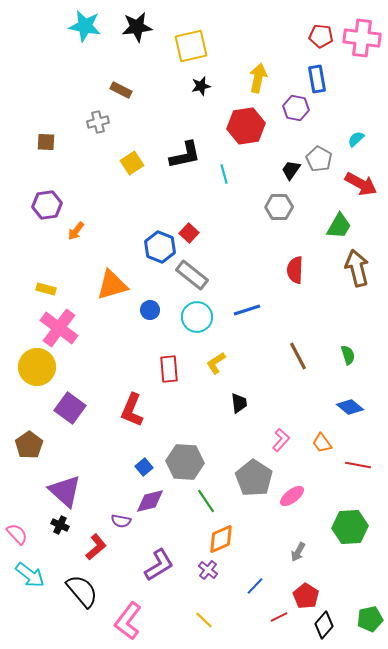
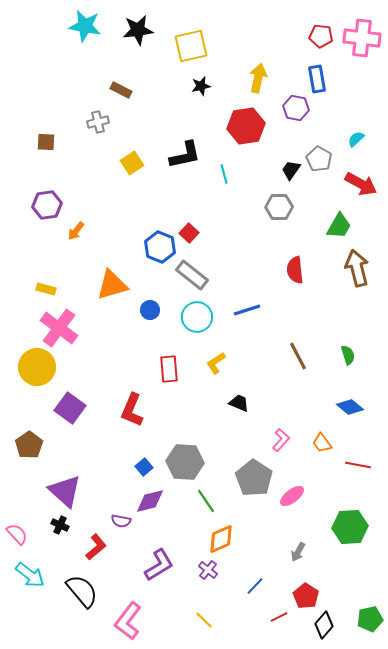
black star at (137, 27): moved 1 px right, 3 px down
red semicircle at (295, 270): rotated 8 degrees counterclockwise
black trapezoid at (239, 403): rotated 60 degrees counterclockwise
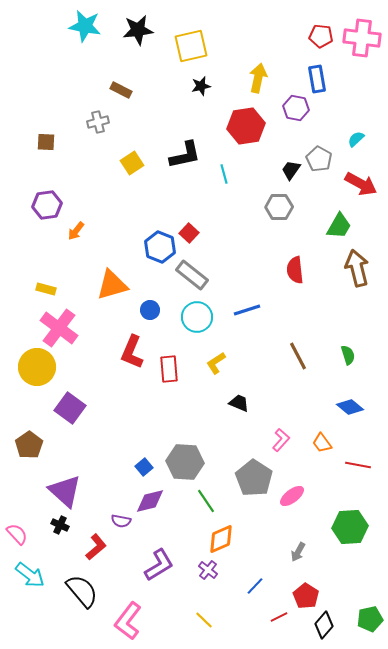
red L-shape at (132, 410): moved 58 px up
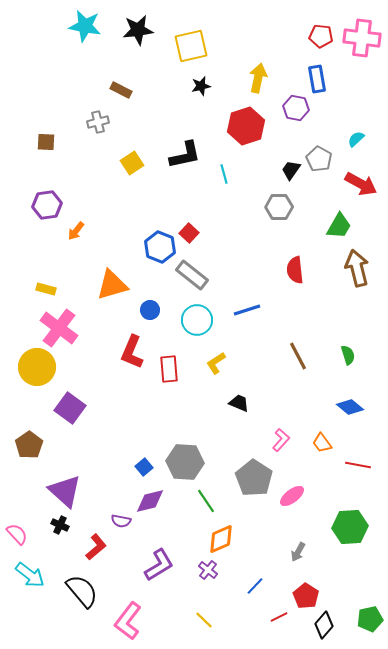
red hexagon at (246, 126): rotated 9 degrees counterclockwise
cyan circle at (197, 317): moved 3 px down
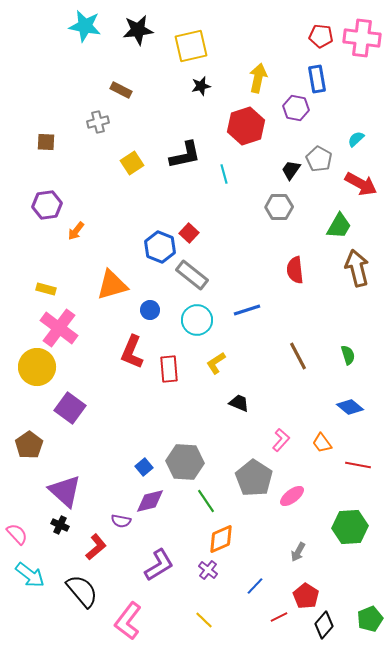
green pentagon at (370, 619): rotated 10 degrees counterclockwise
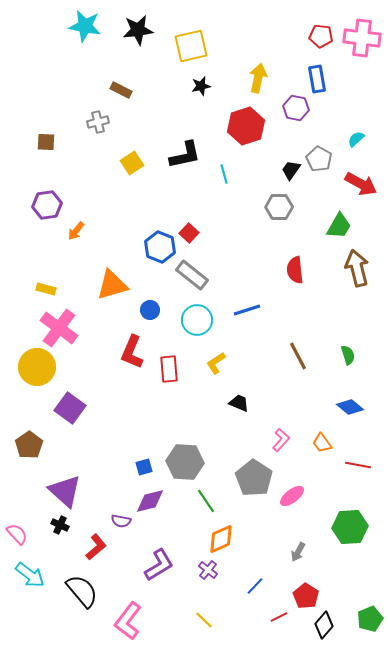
blue square at (144, 467): rotated 24 degrees clockwise
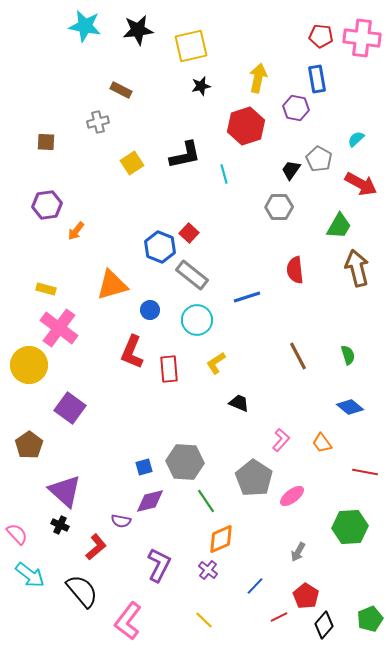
blue line at (247, 310): moved 13 px up
yellow circle at (37, 367): moved 8 px left, 2 px up
red line at (358, 465): moved 7 px right, 7 px down
purple L-shape at (159, 565): rotated 32 degrees counterclockwise
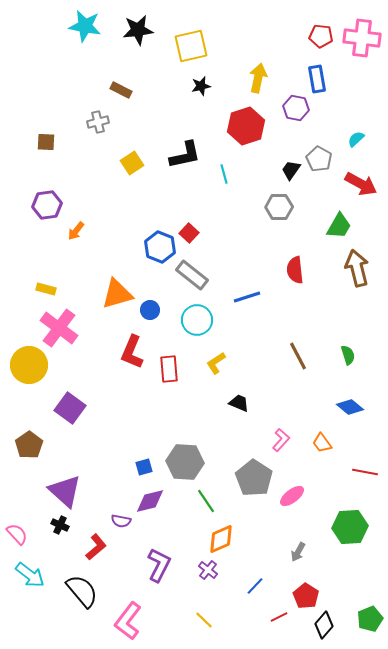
orange triangle at (112, 285): moved 5 px right, 9 px down
